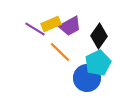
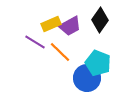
purple line: moved 13 px down
black diamond: moved 1 px right, 16 px up
cyan pentagon: rotated 25 degrees counterclockwise
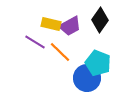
yellow rectangle: rotated 36 degrees clockwise
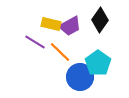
cyan pentagon: rotated 15 degrees clockwise
blue circle: moved 7 px left, 1 px up
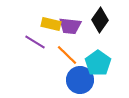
purple trapezoid: rotated 35 degrees clockwise
orange line: moved 7 px right, 3 px down
blue circle: moved 3 px down
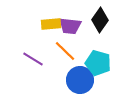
yellow rectangle: rotated 18 degrees counterclockwise
purple line: moved 2 px left, 17 px down
orange line: moved 2 px left, 4 px up
cyan pentagon: rotated 20 degrees counterclockwise
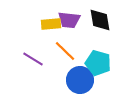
black diamond: rotated 45 degrees counterclockwise
purple trapezoid: moved 1 px left, 6 px up
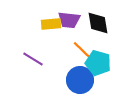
black diamond: moved 2 px left, 3 px down
orange line: moved 18 px right
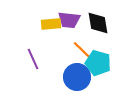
purple line: rotated 35 degrees clockwise
blue circle: moved 3 px left, 3 px up
